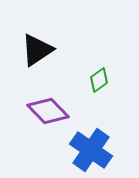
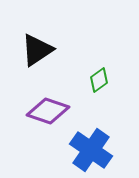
purple diamond: rotated 27 degrees counterclockwise
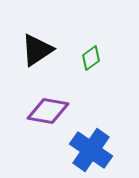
green diamond: moved 8 px left, 22 px up
purple diamond: rotated 9 degrees counterclockwise
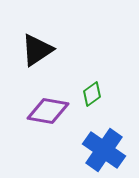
green diamond: moved 1 px right, 36 px down
blue cross: moved 13 px right
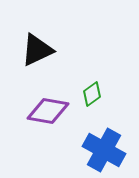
black triangle: rotated 9 degrees clockwise
blue cross: rotated 6 degrees counterclockwise
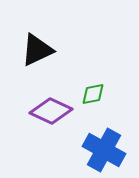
green diamond: moved 1 px right; rotated 25 degrees clockwise
purple diamond: moved 3 px right; rotated 15 degrees clockwise
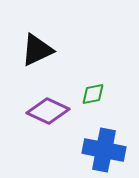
purple diamond: moved 3 px left
blue cross: rotated 18 degrees counterclockwise
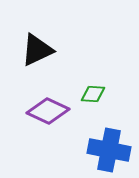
green diamond: rotated 15 degrees clockwise
blue cross: moved 5 px right
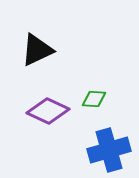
green diamond: moved 1 px right, 5 px down
blue cross: rotated 27 degrees counterclockwise
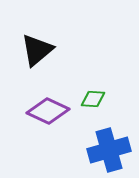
black triangle: rotated 15 degrees counterclockwise
green diamond: moved 1 px left
